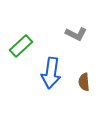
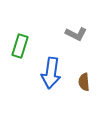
green rectangle: moved 1 px left; rotated 30 degrees counterclockwise
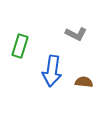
blue arrow: moved 1 px right, 2 px up
brown semicircle: rotated 102 degrees clockwise
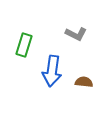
green rectangle: moved 4 px right, 1 px up
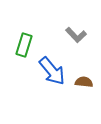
gray L-shape: moved 1 px down; rotated 20 degrees clockwise
blue arrow: rotated 48 degrees counterclockwise
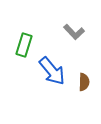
gray L-shape: moved 2 px left, 3 px up
brown semicircle: rotated 84 degrees clockwise
